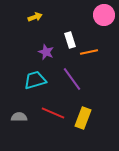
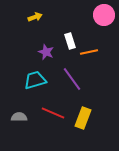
white rectangle: moved 1 px down
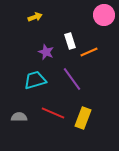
orange line: rotated 12 degrees counterclockwise
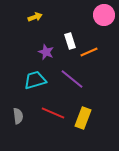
purple line: rotated 15 degrees counterclockwise
gray semicircle: moved 1 px left, 1 px up; rotated 84 degrees clockwise
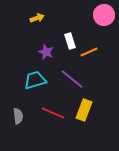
yellow arrow: moved 2 px right, 1 px down
yellow rectangle: moved 1 px right, 8 px up
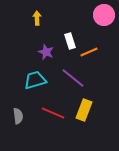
yellow arrow: rotated 72 degrees counterclockwise
purple line: moved 1 px right, 1 px up
